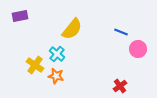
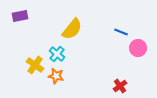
pink circle: moved 1 px up
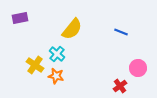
purple rectangle: moved 2 px down
pink circle: moved 20 px down
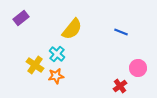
purple rectangle: moved 1 px right; rotated 28 degrees counterclockwise
orange star: rotated 21 degrees counterclockwise
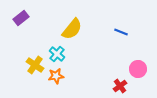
pink circle: moved 1 px down
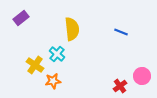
yellow semicircle: rotated 45 degrees counterclockwise
pink circle: moved 4 px right, 7 px down
orange star: moved 3 px left, 5 px down
